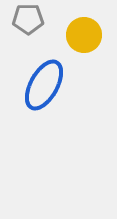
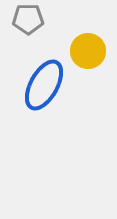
yellow circle: moved 4 px right, 16 px down
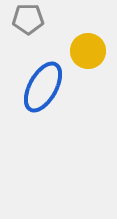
blue ellipse: moved 1 px left, 2 px down
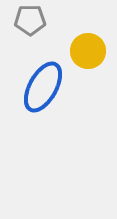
gray pentagon: moved 2 px right, 1 px down
